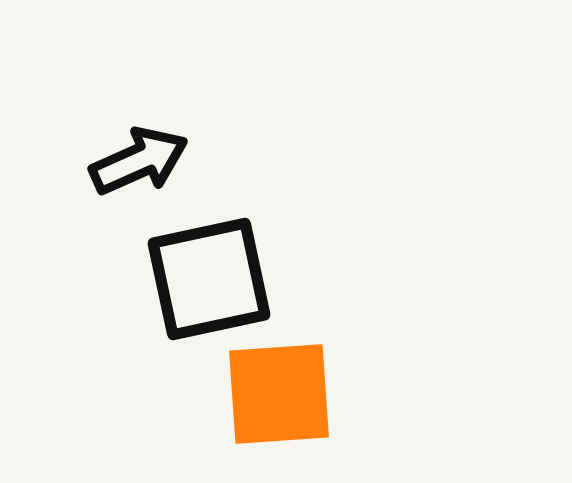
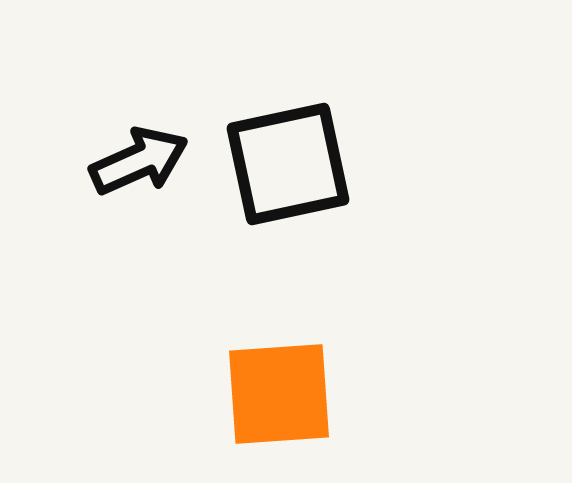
black square: moved 79 px right, 115 px up
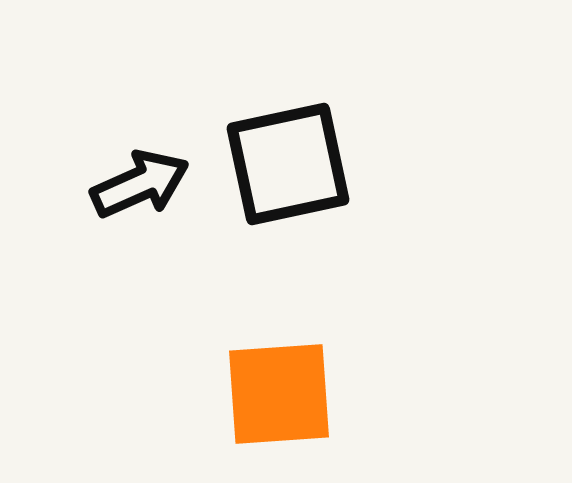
black arrow: moved 1 px right, 23 px down
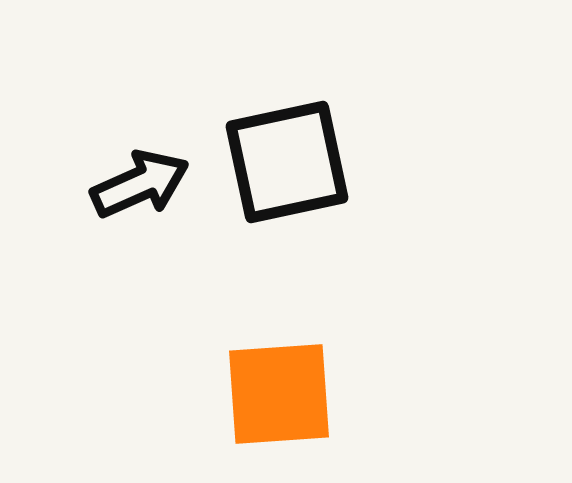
black square: moved 1 px left, 2 px up
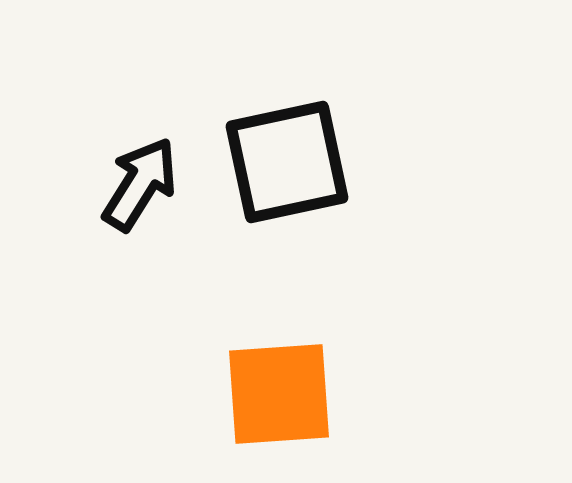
black arrow: rotated 34 degrees counterclockwise
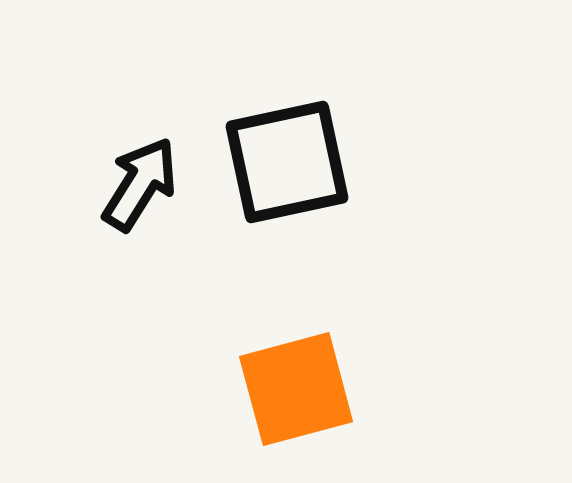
orange square: moved 17 px right, 5 px up; rotated 11 degrees counterclockwise
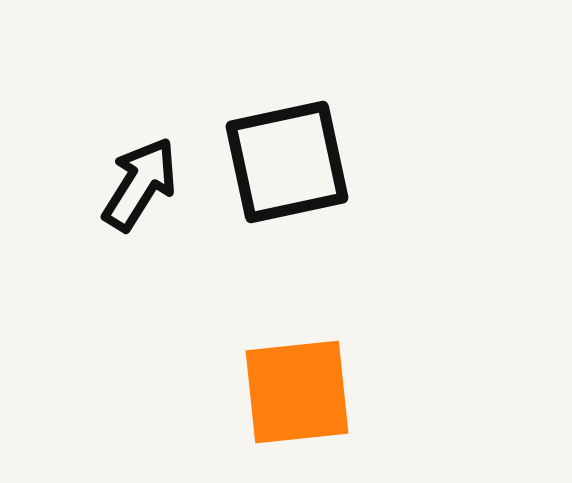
orange square: moved 1 px right, 3 px down; rotated 9 degrees clockwise
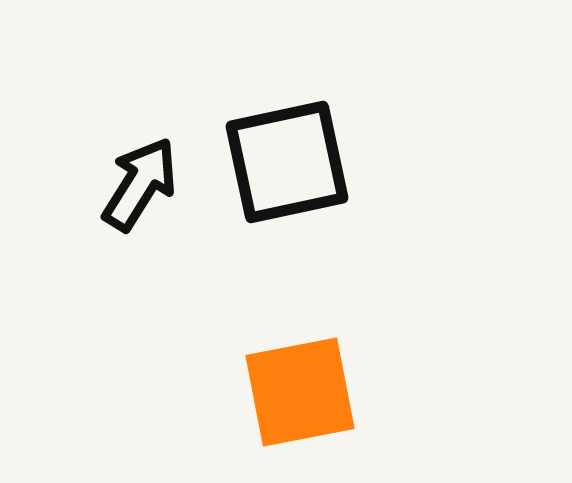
orange square: moved 3 px right; rotated 5 degrees counterclockwise
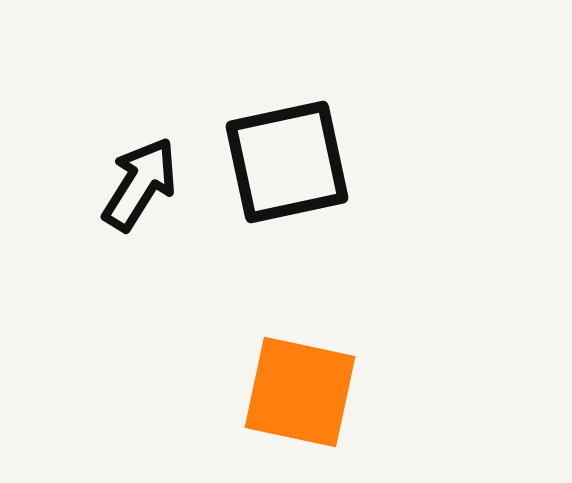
orange square: rotated 23 degrees clockwise
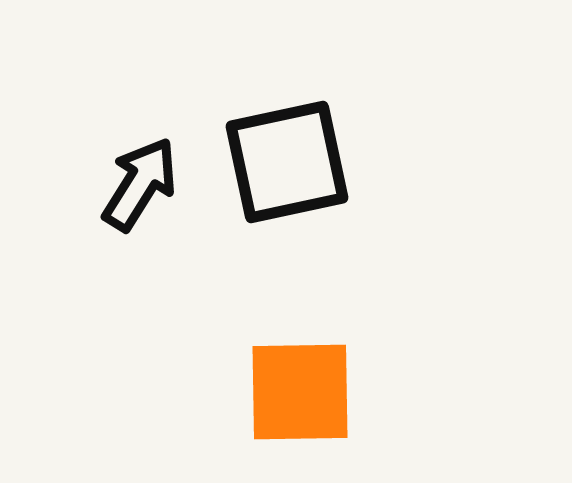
orange square: rotated 13 degrees counterclockwise
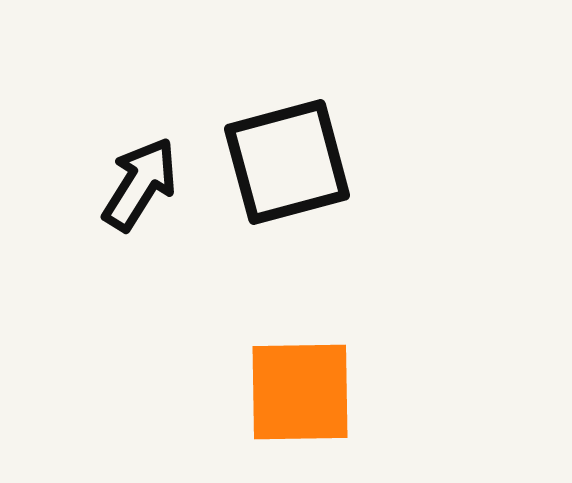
black square: rotated 3 degrees counterclockwise
